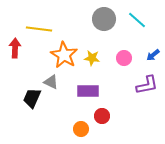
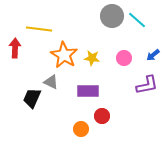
gray circle: moved 8 px right, 3 px up
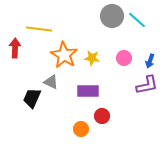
blue arrow: moved 3 px left, 6 px down; rotated 32 degrees counterclockwise
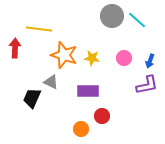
orange star: rotated 12 degrees counterclockwise
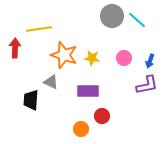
yellow line: rotated 15 degrees counterclockwise
black trapezoid: moved 1 px left, 2 px down; rotated 20 degrees counterclockwise
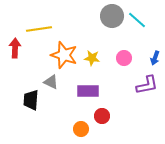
blue arrow: moved 5 px right, 3 px up
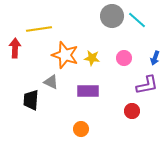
orange star: moved 1 px right
red circle: moved 30 px right, 5 px up
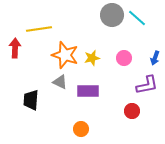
gray circle: moved 1 px up
cyan line: moved 2 px up
yellow star: rotated 21 degrees counterclockwise
gray triangle: moved 9 px right
